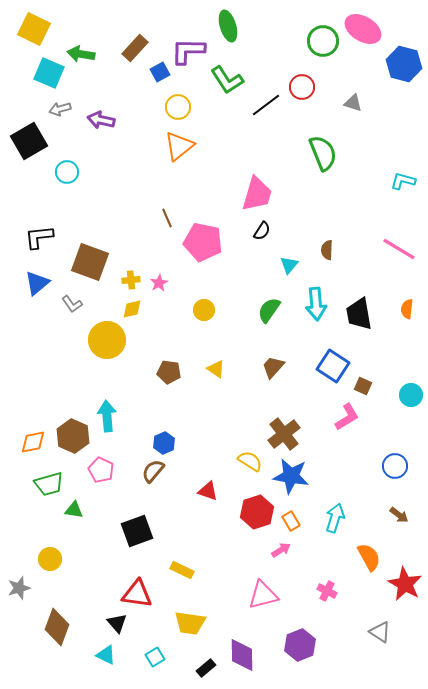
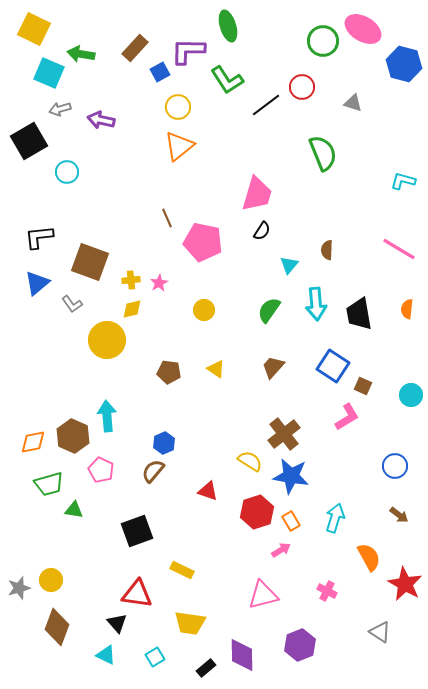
yellow circle at (50, 559): moved 1 px right, 21 px down
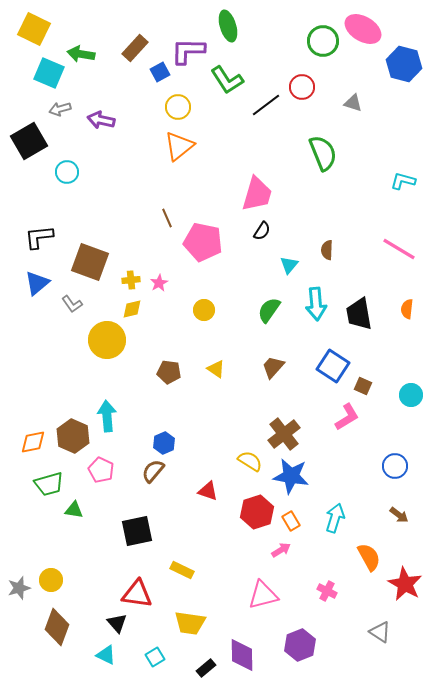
black square at (137, 531): rotated 8 degrees clockwise
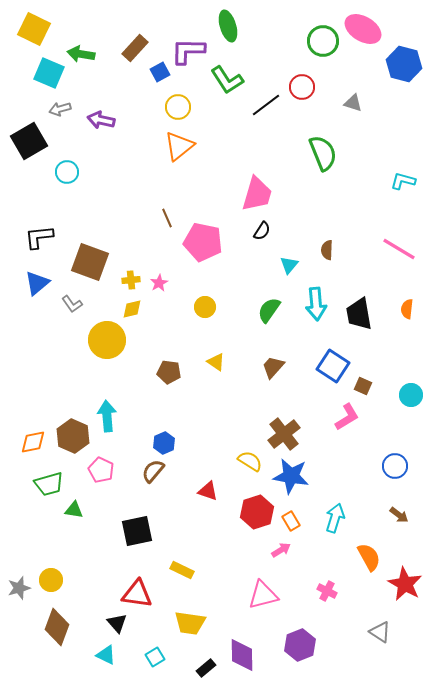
yellow circle at (204, 310): moved 1 px right, 3 px up
yellow triangle at (216, 369): moved 7 px up
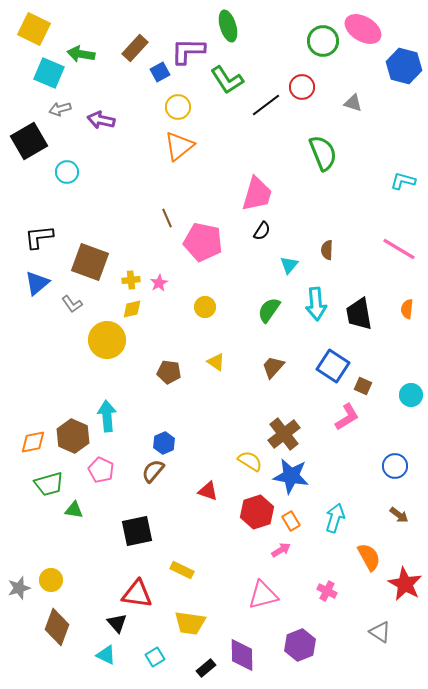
blue hexagon at (404, 64): moved 2 px down
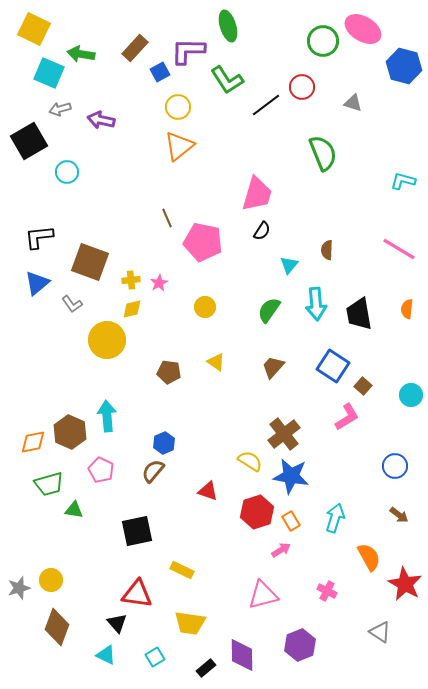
brown square at (363, 386): rotated 18 degrees clockwise
brown hexagon at (73, 436): moved 3 px left, 4 px up
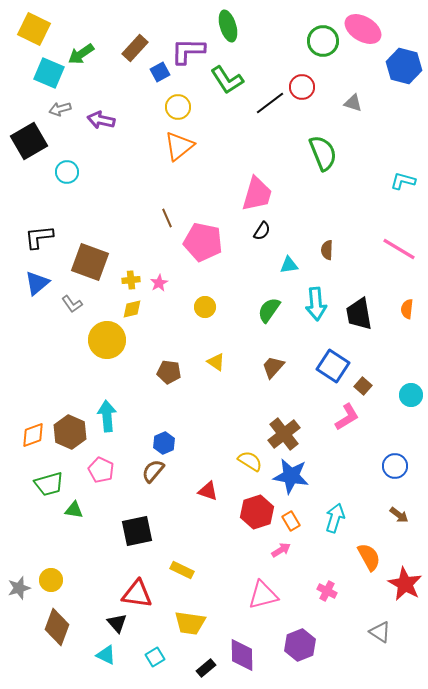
green arrow at (81, 54): rotated 44 degrees counterclockwise
black line at (266, 105): moved 4 px right, 2 px up
cyan triangle at (289, 265): rotated 42 degrees clockwise
orange diamond at (33, 442): moved 7 px up; rotated 8 degrees counterclockwise
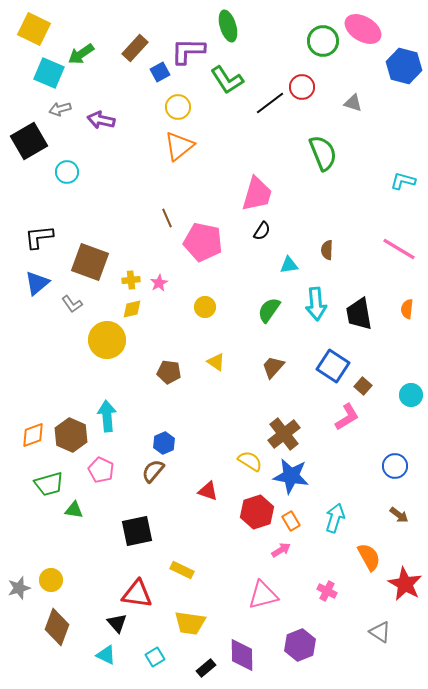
brown hexagon at (70, 432): moved 1 px right, 3 px down
